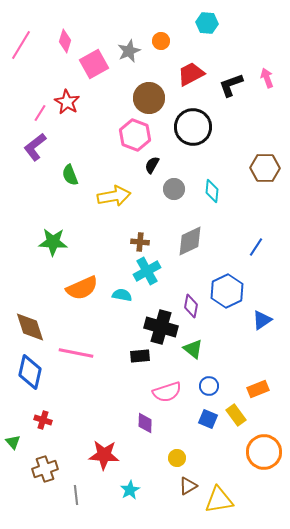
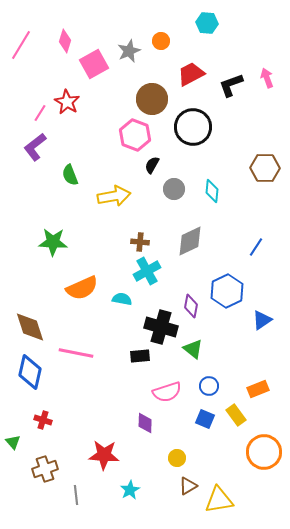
brown circle at (149, 98): moved 3 px right, 1 px down
cyan semicircle at (122, 295): moved 4 px down
blue square at (208, 419): moved 3 px left
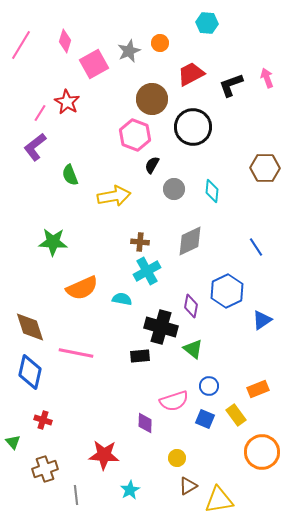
orange circle at (161, 41): moved 1 px left, 2 px down
blue line at (256, 247): rotated 66 degrees counterclockwise
pink semicircle at (167, 392): moved 7 px right, 9 px down
orange circle at (264, 452): moved 2 px left
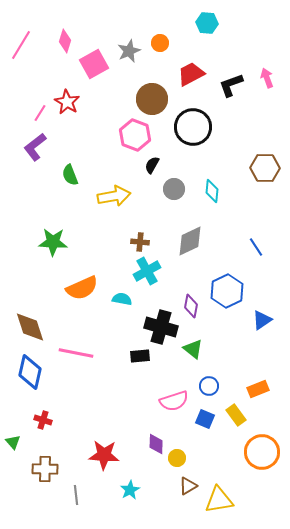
purple diamond at (145, 423): moved 11 px right, 21 px down
brown cross at (45, 469): rotated 20 degrees clockwise
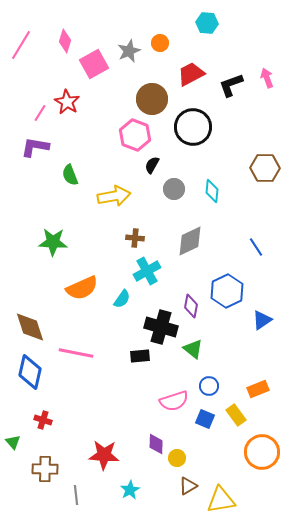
purple L-shape at (35, 147): rotated 48 degrees clockwise
brown cross at (140, 242): moved 5 px left, 4 px up
cyan semicircle at (122, 299): rotated 114 degrees clockwise
yellow triangle at (219, 500): moved 2 px right
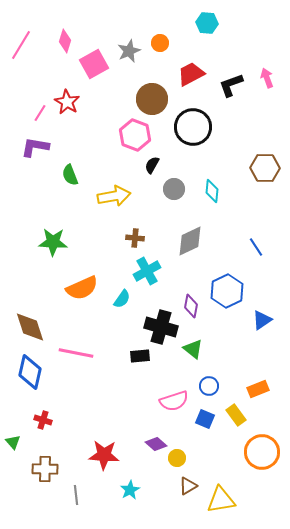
purple diamond at (156, 444): rotated 50 degrees counterclockwise
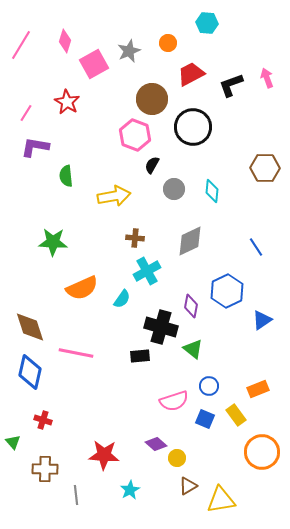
orange circle at (160, 43): moved 8 px right
pink line at (40, 113): moved 14 px left
green semicircle at (70, 175): moved 4 px left, 1 px down; rotated 15 degrees clockwise
